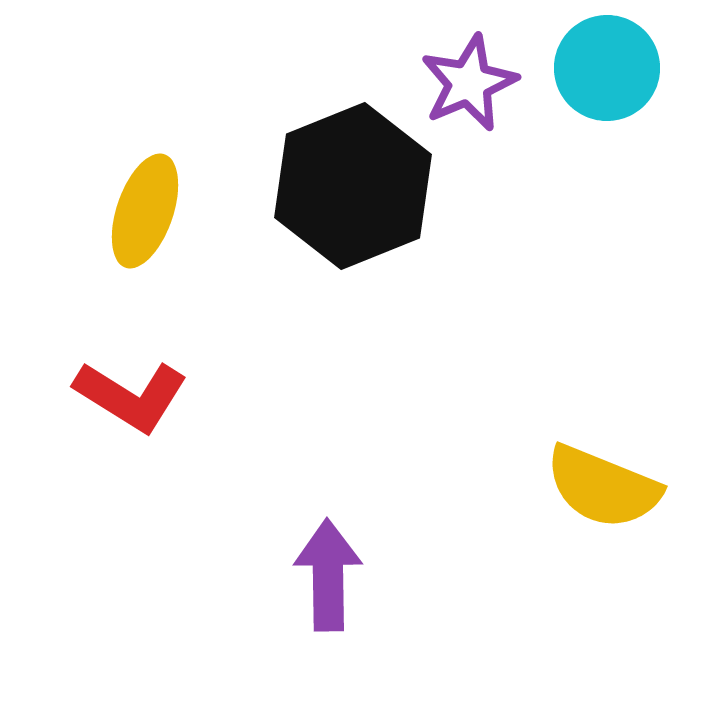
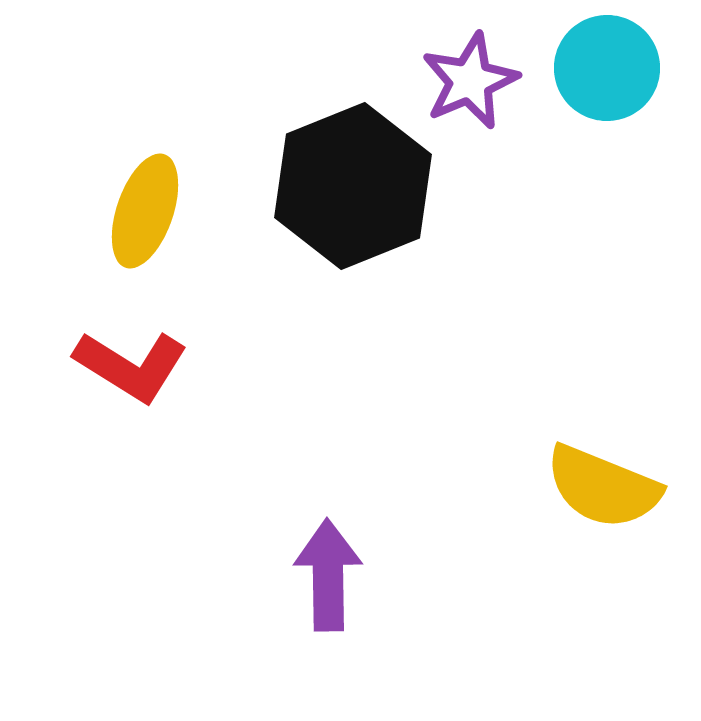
purple star: moved 1 px right, 2 px up
red L-shape: moved 30 px up
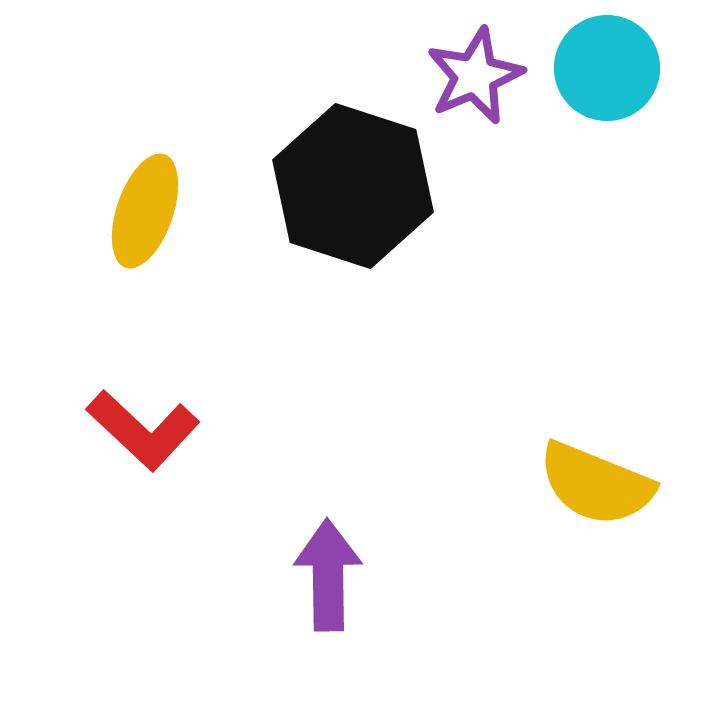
purple star: moved 5 px right, 5 px up
black hexagon: rotated 20 degrees counterclockwise
red L-shape: moved 12 px right, 64 px down; rotated 11 degrees clockwise
yellow semicircle: moved 7 px left, 3 px up
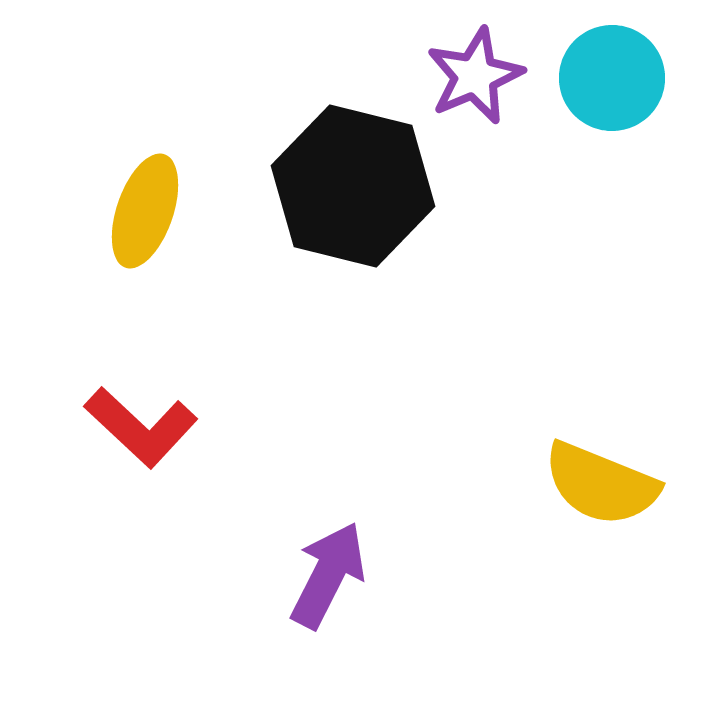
cyan circle: moved 5 px right, 10 px down
black hexagon: rotated 4 degrees counterclockwise
red L-shape: moved 2 px left, 3 px up
yellow semicircle: moved 5 px right
purple arrow: rotated 28 degrees clockwise
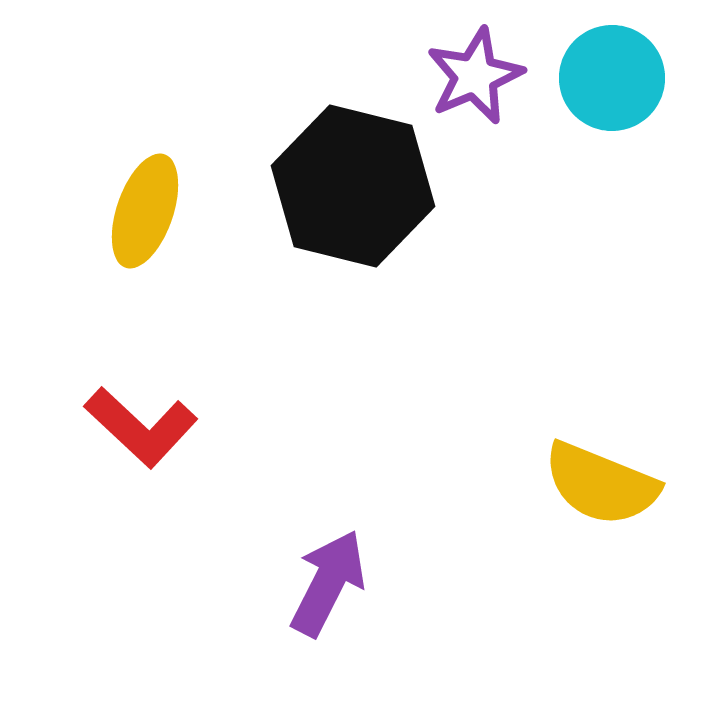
purple arrow: moved 8 px down
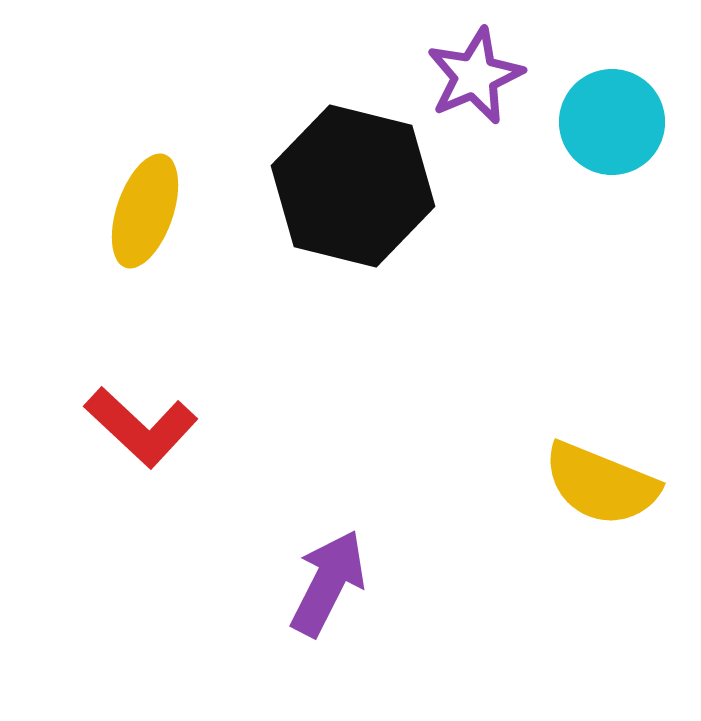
cyan circle: moved 44 px down
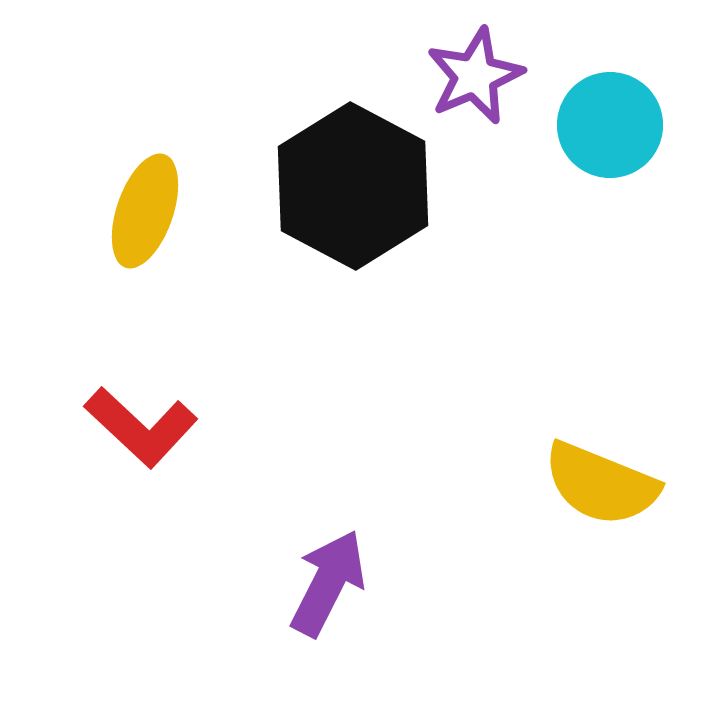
cyan circle: moved 2 px left, 3 px down
black hexagon: rotated 14 degrees clockwise
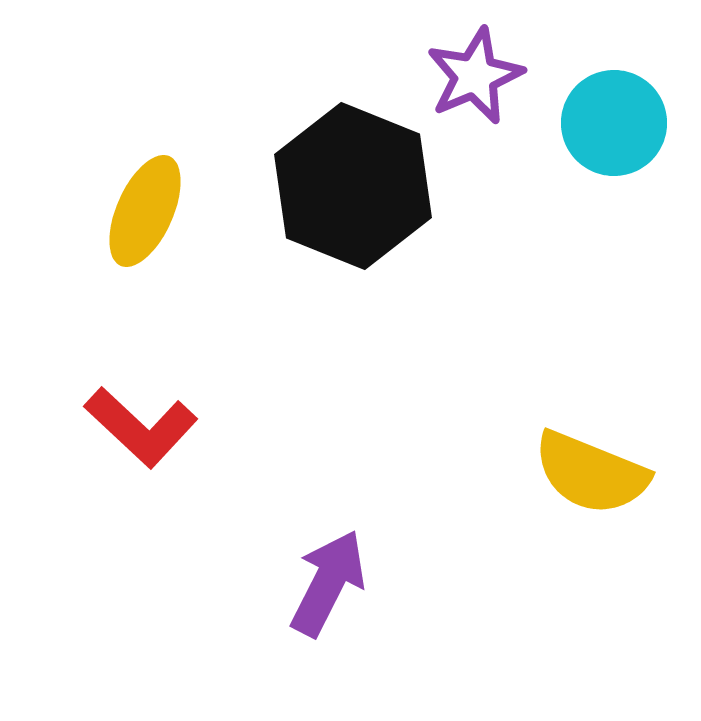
cyan circle: moved 4 px right, 2 px up
black hexagon: rotated 6 degrees counterclockwise
yellow ellipse: rotated 5 degrees clockwise
yellow semicircle: moved 10 px left, 11 px up
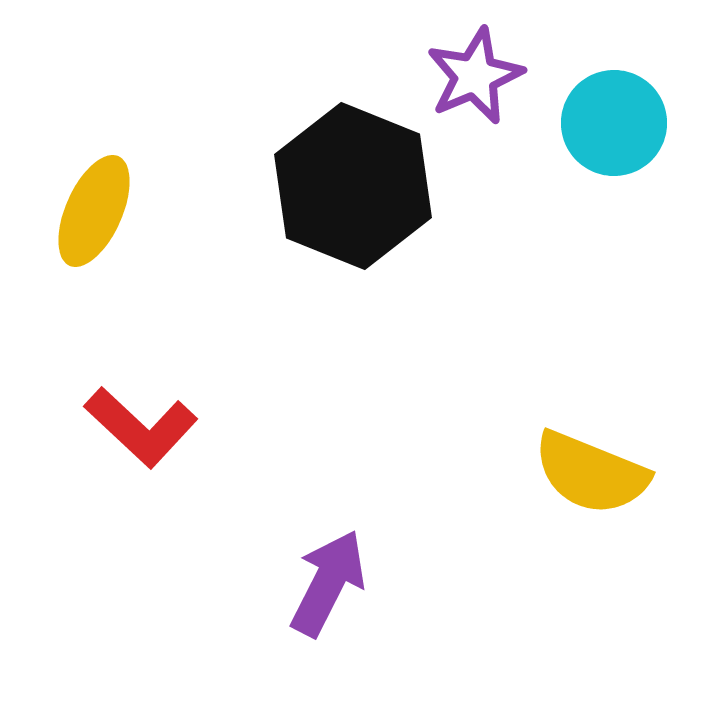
yellow ellipse: moved 51 px left
